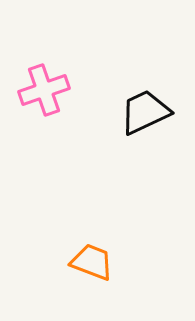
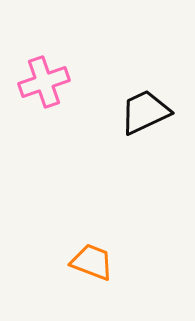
pink cross: moved 8 px up
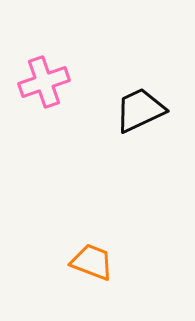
black trapezoid: moved 5 px left, 2 px up
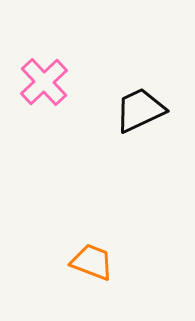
pink cross: rotated 24 degrees counterclockwise
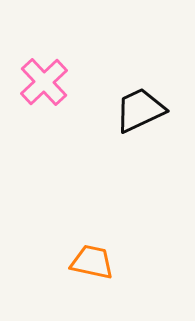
orange trapezoid: rotated 9 degrees counterclockwise
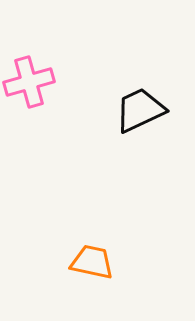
pink cross: moved 15 px left; rotated 27 degrees clockwise
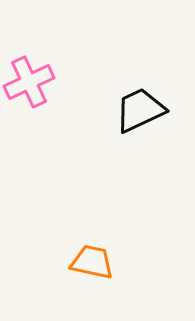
pink cross: rotated 9 degrees counterclockwise
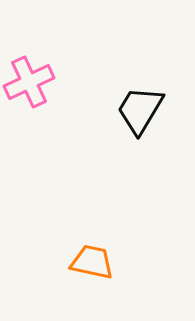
black trapezoid: rotated 34 degrees counterclockwise
